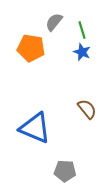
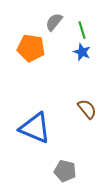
gray pentagon: rotated 10 degrees clockwise
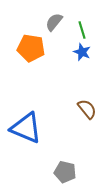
blue triangle: moved 9 px left
gray pentagon: moved 1 px down
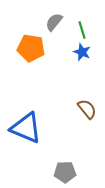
gray pentagon: rotated 15 degrees counterclockwise
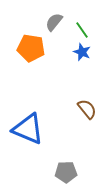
green line: rotated 18 degrees counterclockwise
blue triangle: moved 2 px right, 1 px down
gray pentagon: moved 1 px right
